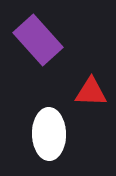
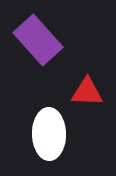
red triangle: moved 4 px left
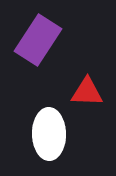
purple rectangle: rotated 75 degrees clockwise
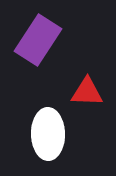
white ellipse: moved 1 px left
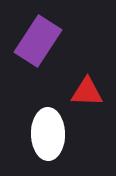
purple rectangle: moved 1 px down
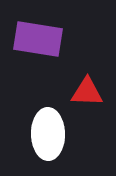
purple rectangle: moved 2 px up; rotated 66 degrees clockwise
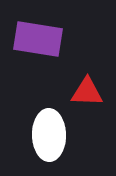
white ellipse: moved 1 px right, 1 px down
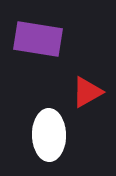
red triangle: rotated 32 degrees counterclockwise
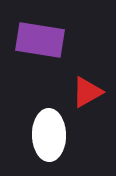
purple rectangle: moved 2 px right, 1 px down
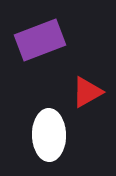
purple rectangle: rotated 30 degrees counterclockwise
